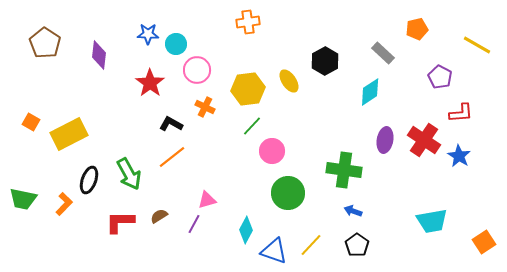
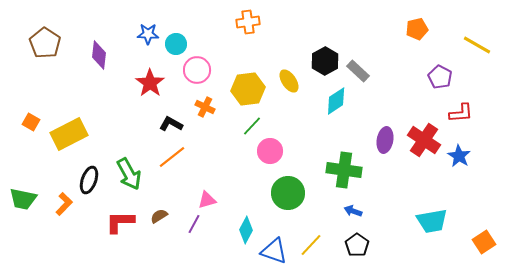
gray rectangle at (383, 53): moved 25 px left, 18 px down
cyan diamond at (370, 92): moved 34 px left, 9 px down
pink circle at (272, 151): moved 2 px left
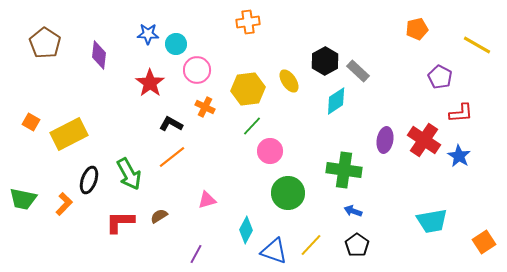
purple line at (194, 224): moved 2 px right, 30 px down
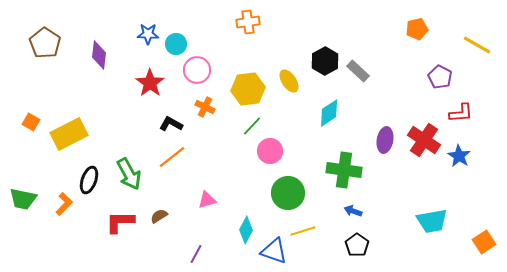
cyan diamond at (336, 101): moved 7 px left, 12 px down
yellow line at (311, 245): moved 8 px left, 14 px up; rotated 30 degrees clockwise
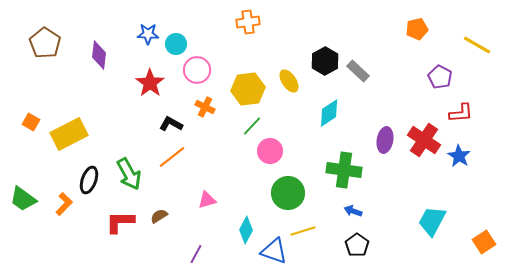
green trapezoid at (23, 199): rotated 24 degrees clockwise
cyan trapezoid at (432, 221): rotated 128 degrees clockwise
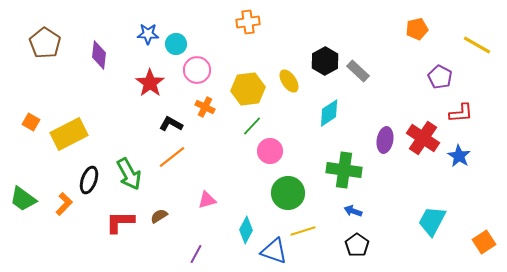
red cross at (424, 140): moved 1 px left, 2 px up
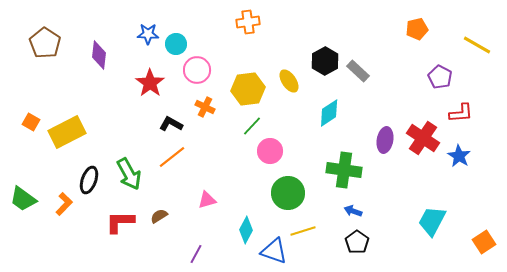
yellow rectangle at (69, 134): moved 2 px left, 2 px up
black pentagon at (357, 245): moved 3 px up
